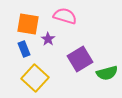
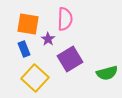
pink semicircle: moved 3 px down; rotated 75 degrees clockwise
purple square: moved 10 px left
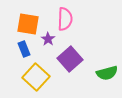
purple square: rotated 10 degrees counterclockwise
yellow square: moved 1 px right, 1 px up
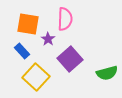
blue rectangle: moved 2 px left, 2 px down; rotated 21 degrees counterclockwise
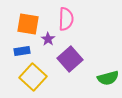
pink semicircle: moved 1 px right
blue rectangle: rotated 56 degrees counterclockwise
green semicircle: moved 1 px right, 5 px down
yellow square: moved 3 px left
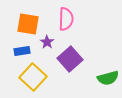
purple star: moved 1 px left, 3 px down
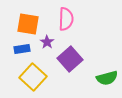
blue rectangle: moved 2 px up
green semicircle: moved 1 px left
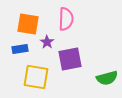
blue rectangle: moved 2 px left
purple square: rotated 30 degrees clockwise
yellow square: moved 3 px right; rotated 32 degrees counterclockwise
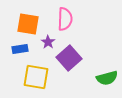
pink semicircle: moved 1 px left
purple star: moved 1 px right
purple square: moved 1 px left, 1 px up; rotated 30 degrees counterclockwise
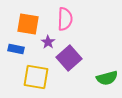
blue rectangle: moved 4 px left; rotated 21 degrees clockwise
